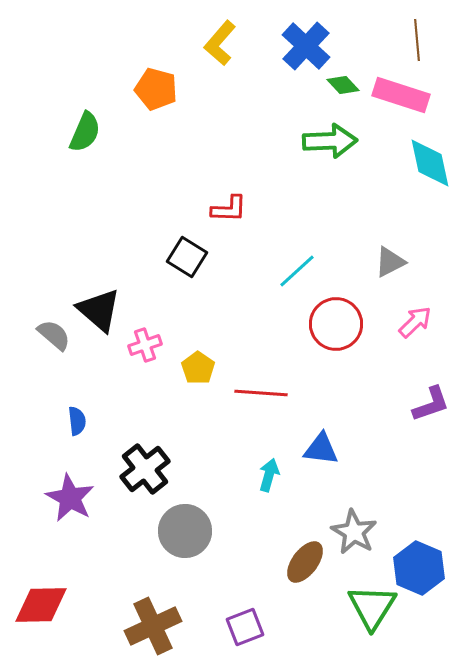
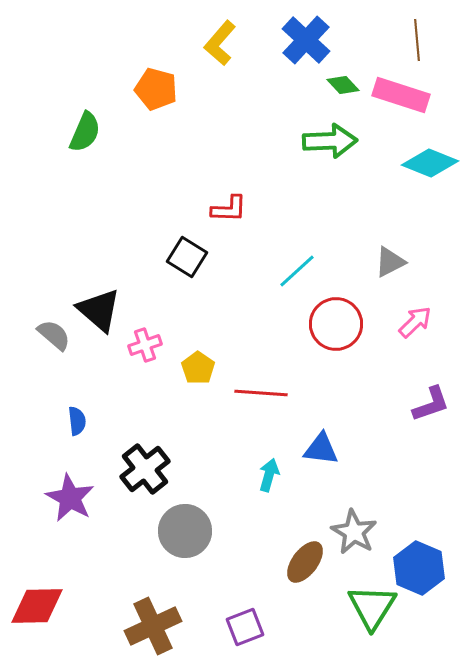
blue cross: moved 6 px up
cyan diamond: rotated 56 degrees counterclockwise
red diamond: moved 4 px left, 1 px down
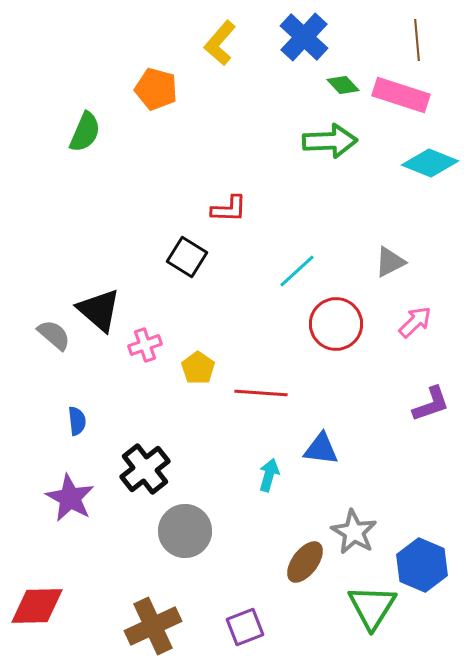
blue cross: moved 2 px left, 3 px up
blue hexagon: moved 3 px right, 3 px up
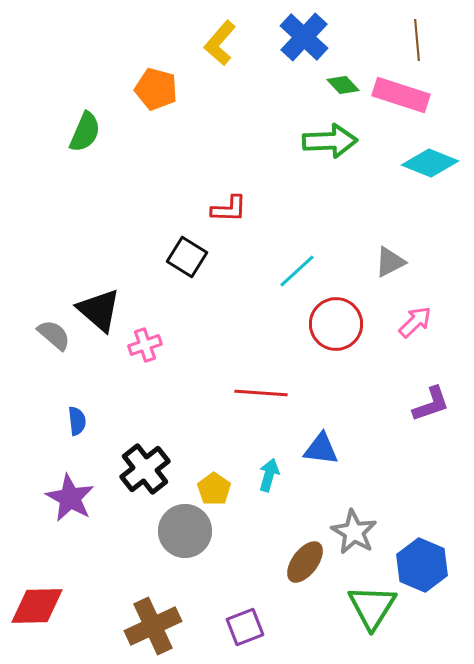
yellow pentagon: moved 16 px right, 121 px down
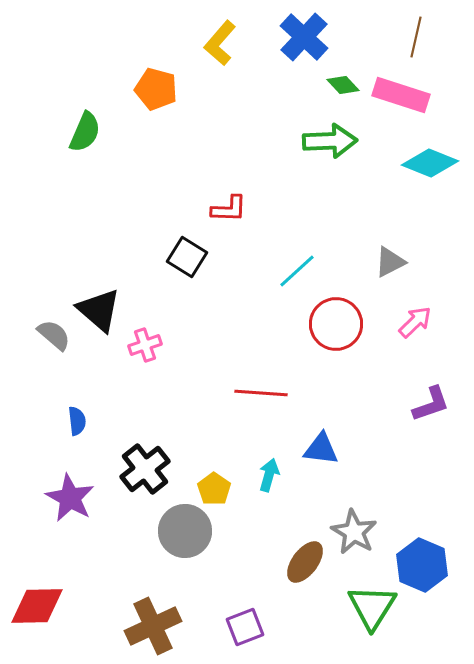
brown line: moved 1 px left, 3 px up; rotated 18 degrees clockwise
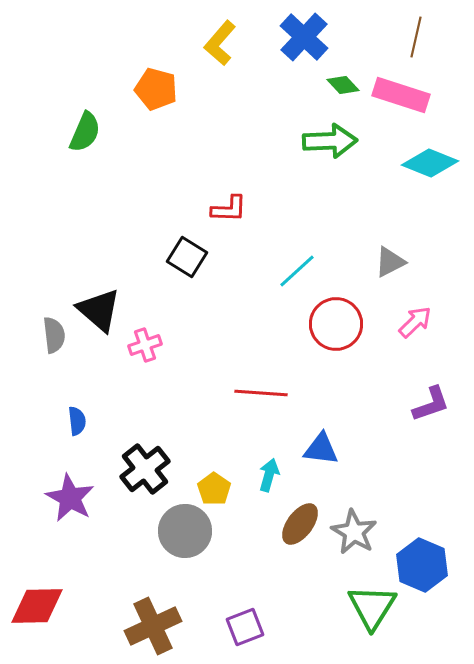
gray semicircle: rotated 42 degrees clockwise
brown ellipse: moved 5 px left, 38 px up
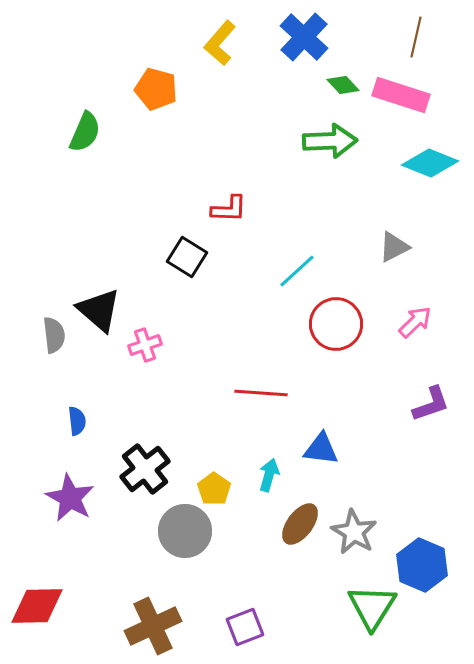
gray triangle: moved 4 px right, 15 px up
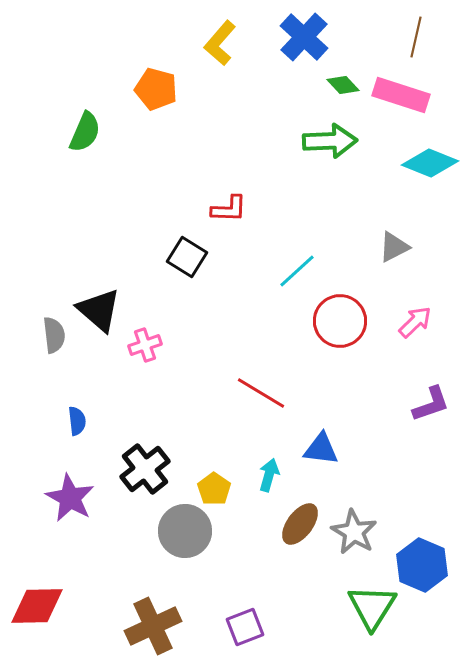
red circle: moved 4 px right, 3 px up
red line: rotated 27 degrees clockwise
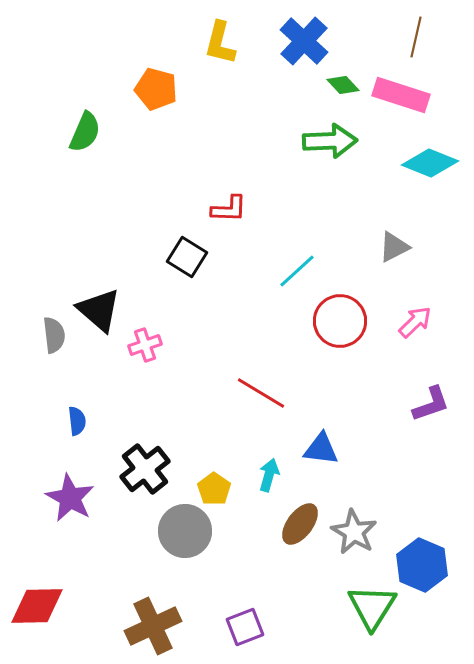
blue cross: moved 4 px down
yellow L-shape: rotated 27 degrees counterclockwise
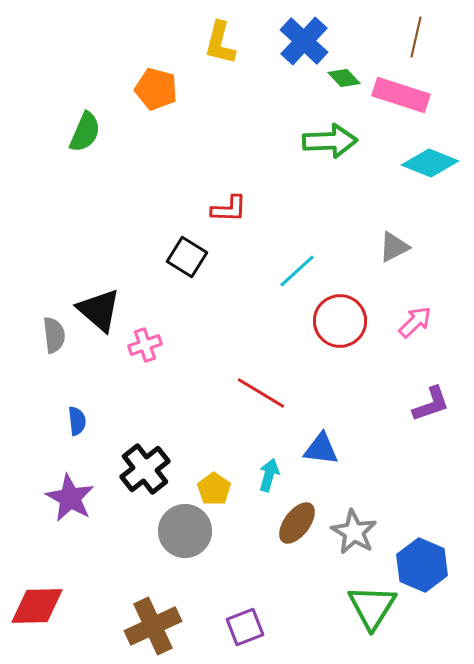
green diamond: moved 1 px right, 7 px up
brown ellipse: moved 3 px left, 1 px up
